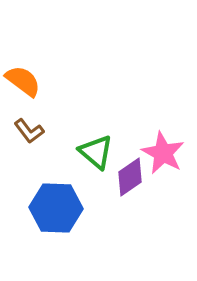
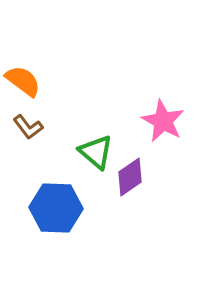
brown L-shape: moved 1 px left, 4 px up
pink star: moved 32 px up
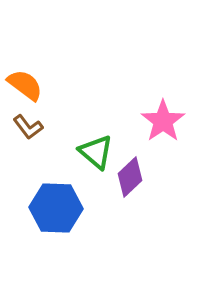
orange semicircle: moved 2 px right, 4 px down
pink star: rotated 9 degrees clockwise
purple diamond: rotated 9 degrees counterclockwise
